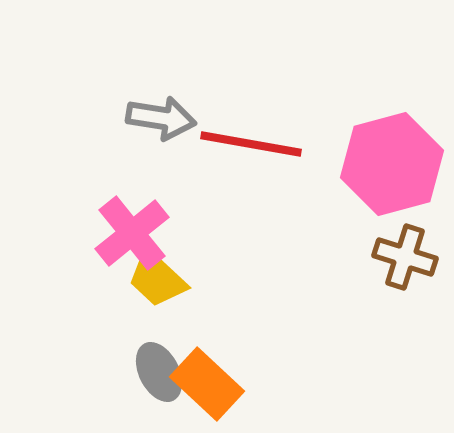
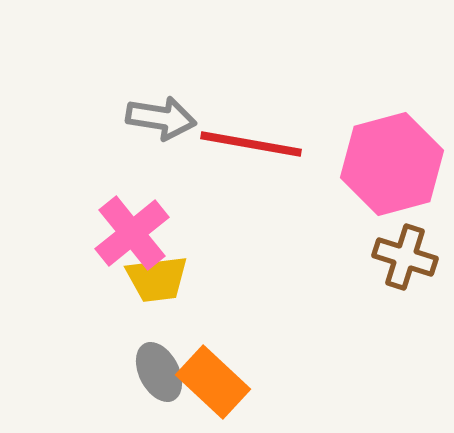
yellow trapezoid: rotated 50 degrees counterclockwise
orange rectangle: moved 6 px right, 2 px up
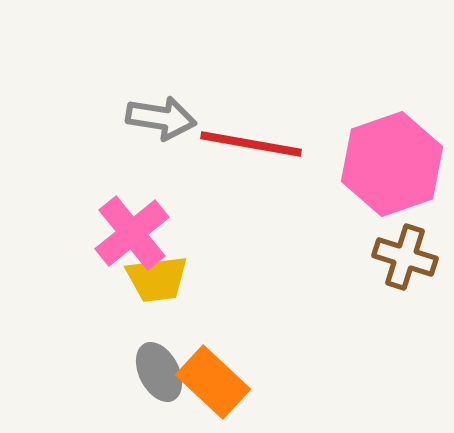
pink hexagon: rotated 4 degrees counterclockwise
